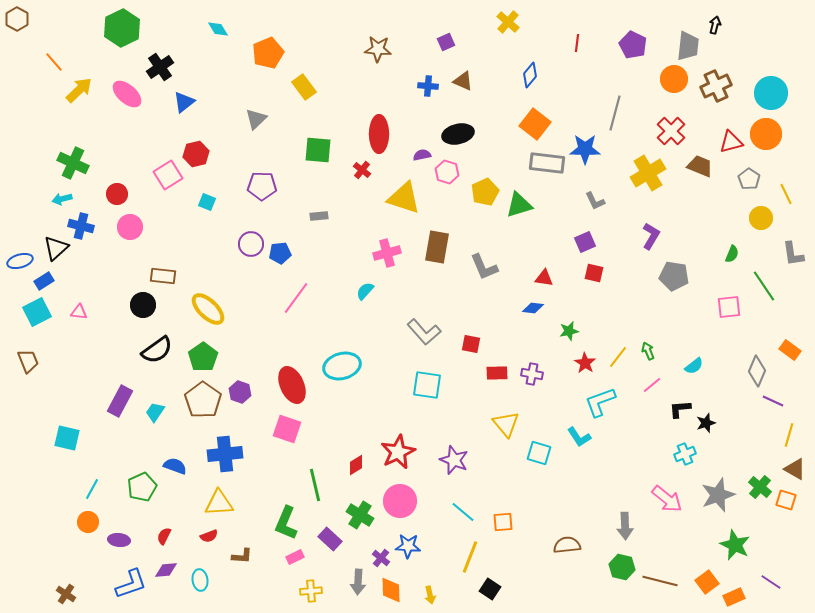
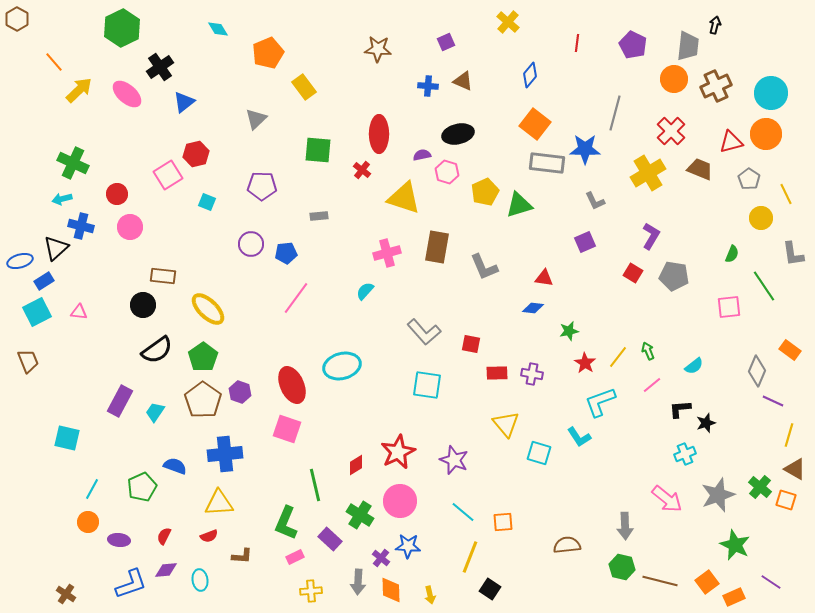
brown trapezoid at (700, 166): moved 3 px down
blue pentagon at (280, 253): moved 6 px right
red square at (594, 273): moved 39 px right; rotated 18 degrees clockwise
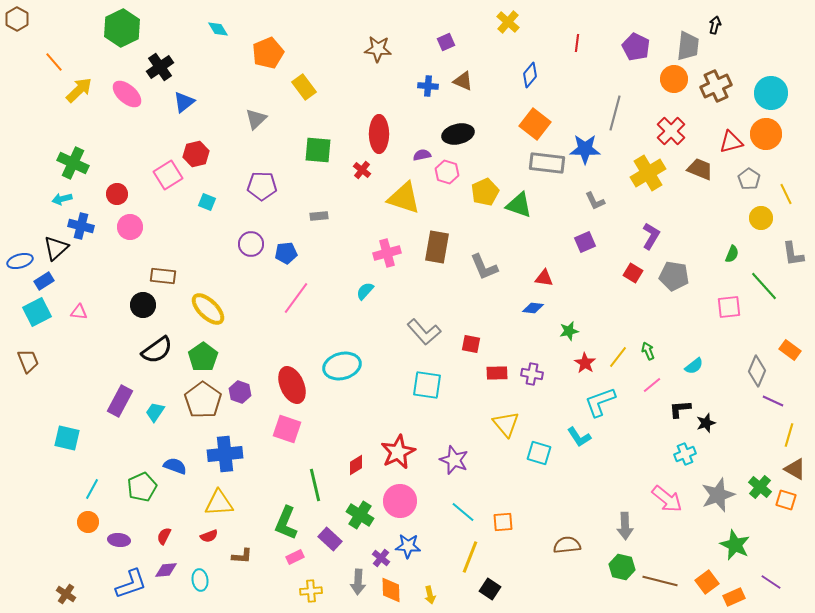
purple pentagon at (633, 45): moved 3 px right, 2 px down
green triangle at (519, 205): rotated 36 degrees clockwise
green line at (764, 286): rotated 8 degrees counterclockwise
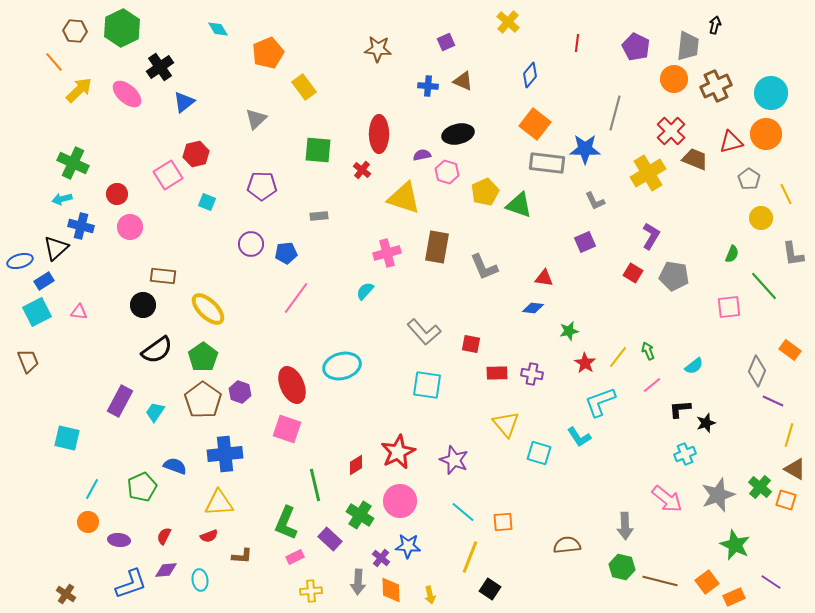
brown hexagon at (17, 19): moved 58 px right, 12 px down; rotated 25 degrees counterclockwise
brown trapezoid at (700, 169): moved 5 px left, 10 px up
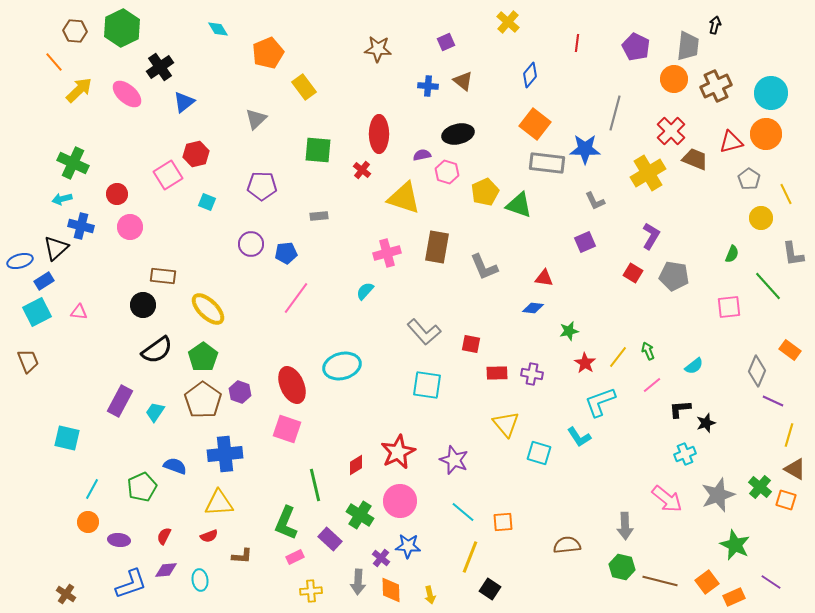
brown triangle at (463, 81): rotated 15 degrees clockwise
green line at (764, 286): moved 4 px right
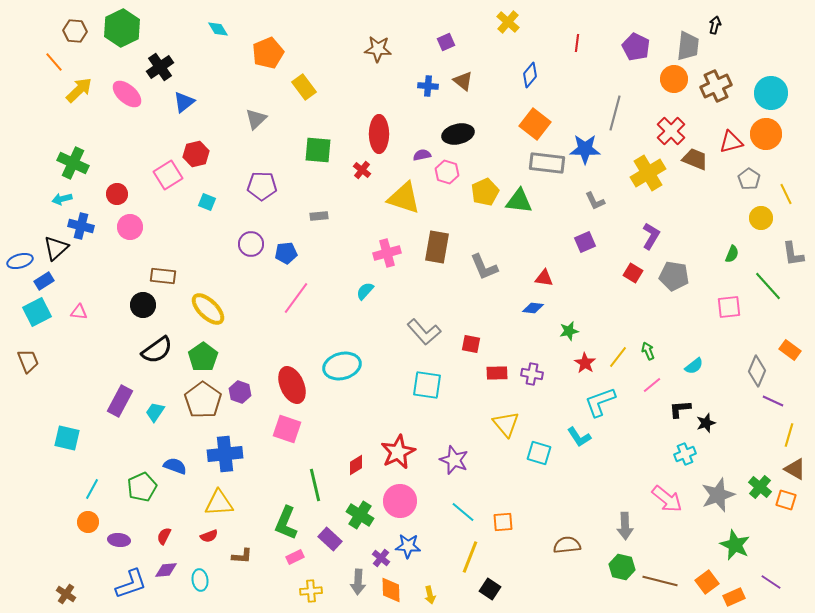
green triangle at (519, 205): moved 4 px up; rotated 12 degrees counterclockwise
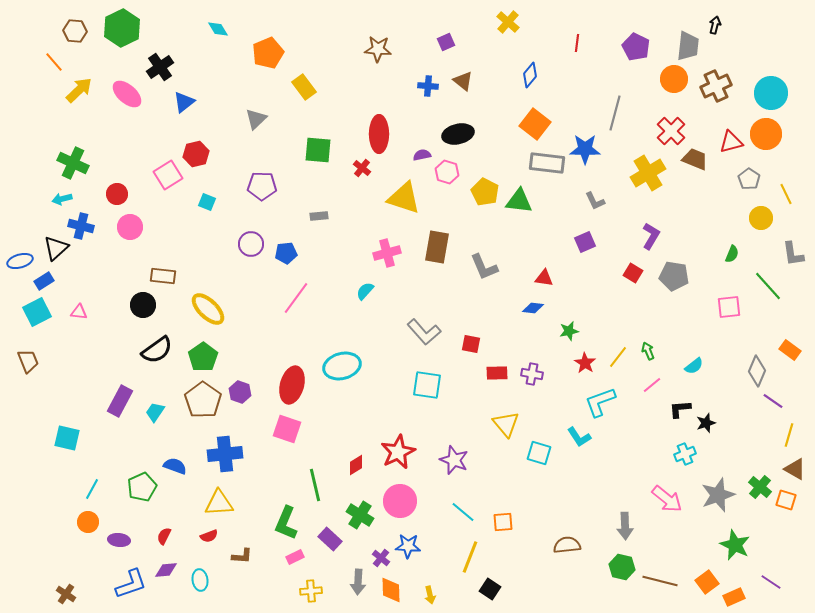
red cross at (362, 170): moved 2 px up
yellow pentagon at (485, 192): rotated 20 degrees counterclockwise
red ellipse at (292, 385): rotated 39 degrees clockwise
purple line at (773, 401): rotated 10 degrees clockwise
